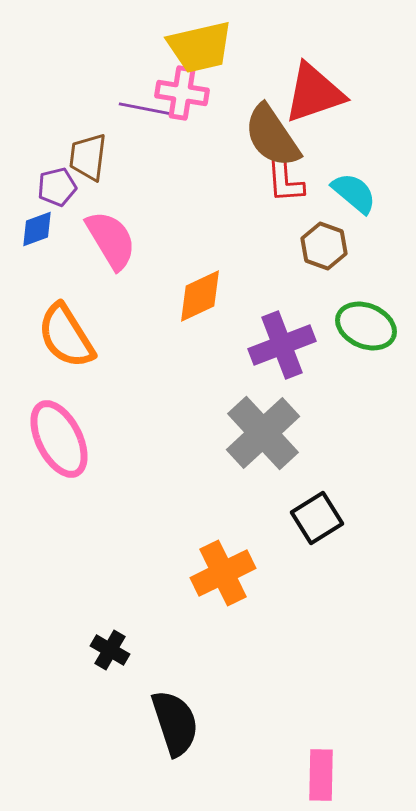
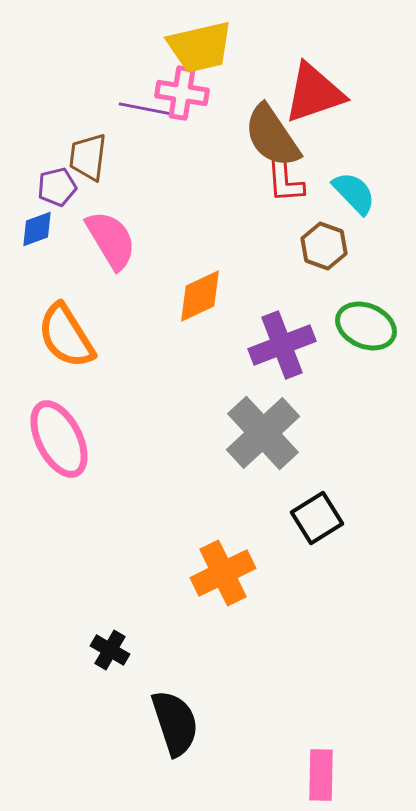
cyan semicircle: rotated 6 degrees clockwise
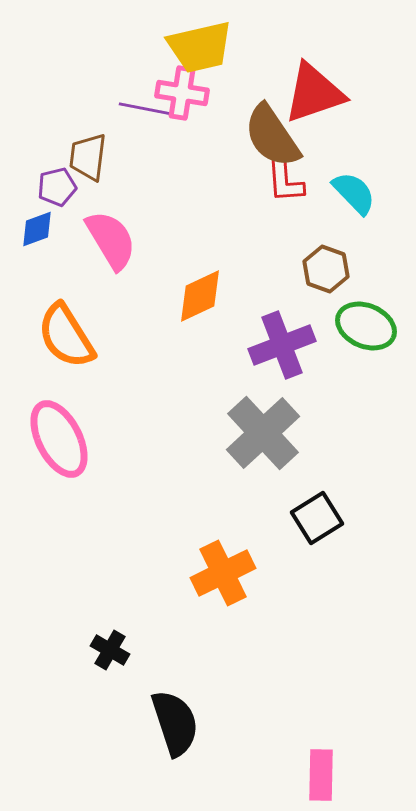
brown hexagon: moved 2 px right, 23 px down
